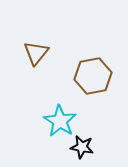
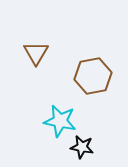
brown triangle: rotated 8 degrees counterclockwise
cyan star: rotated 20 degrees counterclockwise
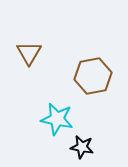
brown triangle: moved 7 px left
cyan star: moved 3 px left, 2 px up
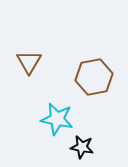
brown triangle: moved 9 px down
brown hexagon: moved 1 px right, 1 px down
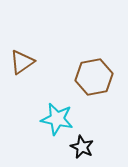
brown triangle: moved 7 px left; rotated 24 degrees clockwise
black star: rotated 15 degrees clockwise
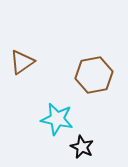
brown hexagon: moved 2 px up
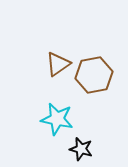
brown triangle: moved 36 px right, 2 px down
black star: moved 1 px left, 2 px down; rotated 10 degrees counterclockwise
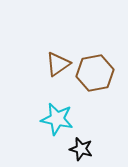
brown hexagon: moved 1 px right, 2 px up
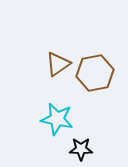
black star: rotated 15 degrees counterclockwise
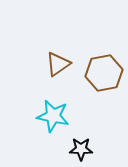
brown hexagon: moved 9 px right
cyan star: moved 4 px left, 3 px up
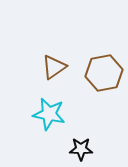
brown triangle: moved 4 px left, 3 px down
cyan star: moved 4 px left, 2 px up
